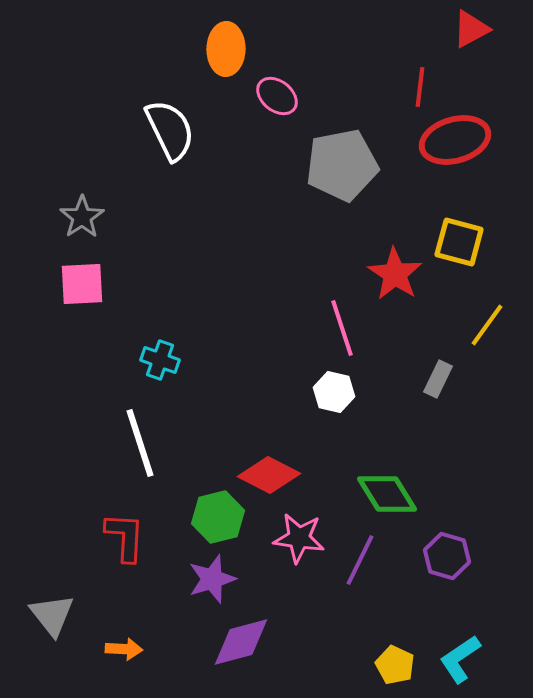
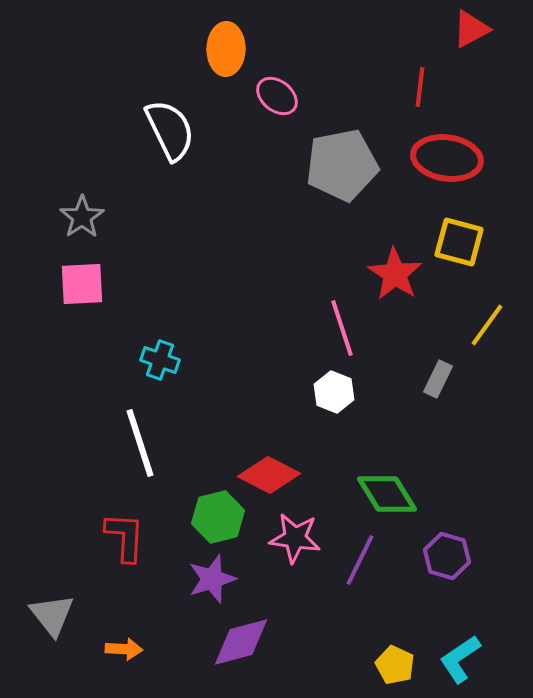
red ellipse: moved 8 px left, 18 px down; rotated 24 degrees clockwise
white hexagon: rotated 9 degrees clockwise
pink star: moved 4 px left
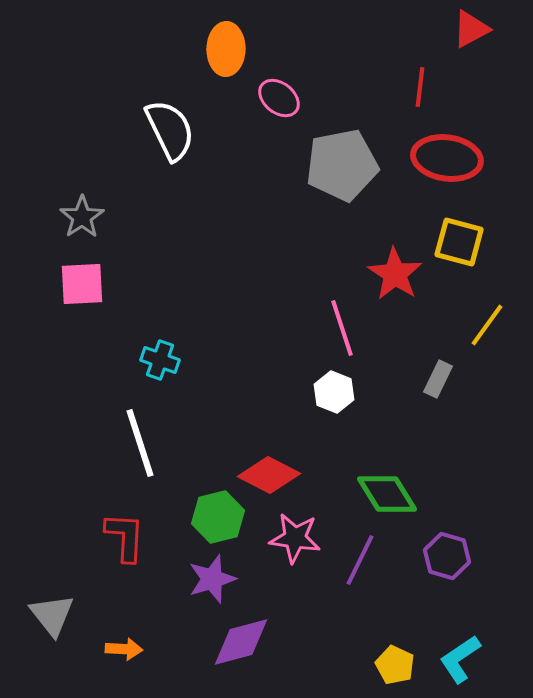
pink ellipse: moved 2 px right, 2 px down
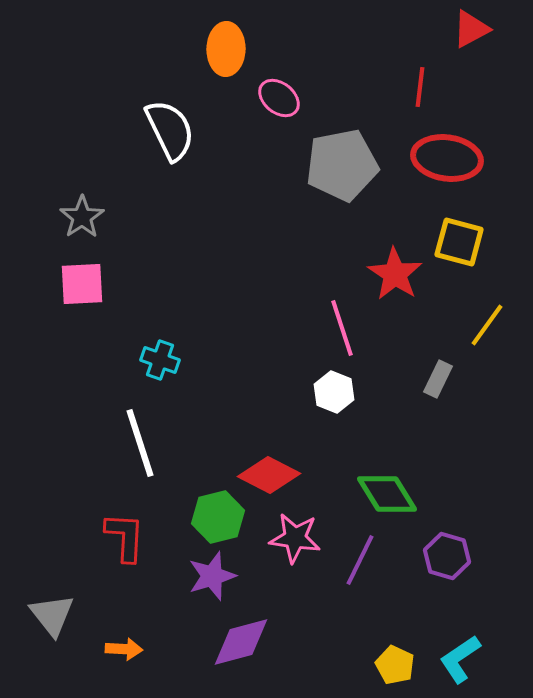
purple star: moved 3 px up
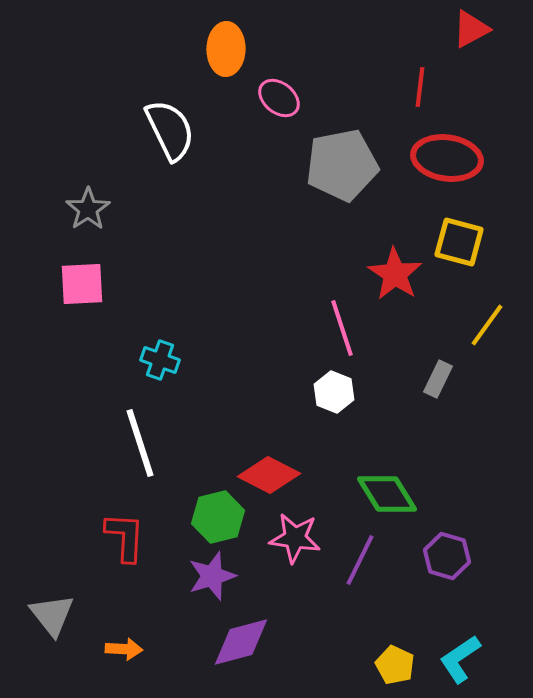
gray star: moved 6 px right, 8 px up
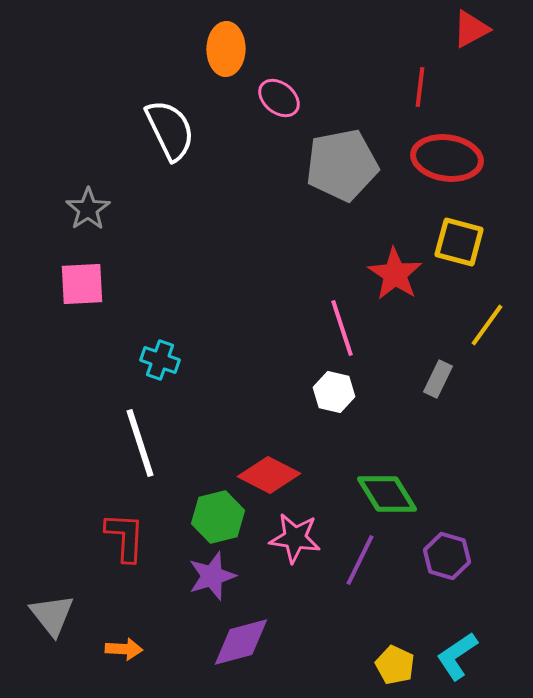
white hexagon: rotated 9 degrees counterclockwise
cyan L-shape: moved 3 px left, 3 px up
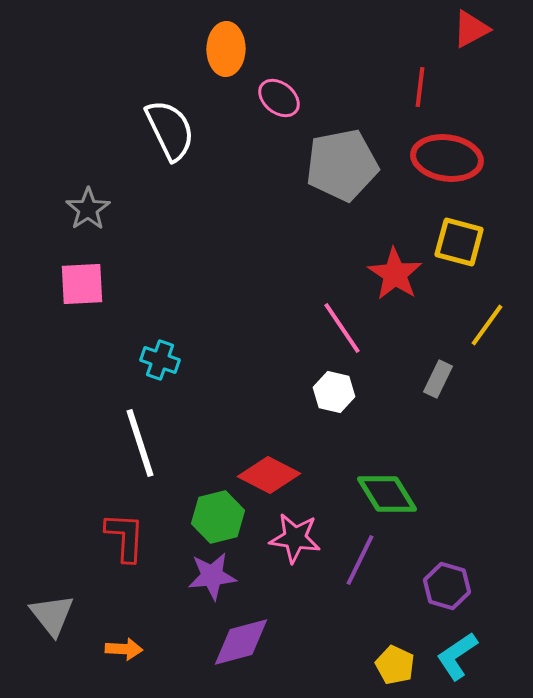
pink line: rotated 16 degrees counterclockwise
purple hexagon: moved 30 px down
purple star: rotated 12 degrees clockwise
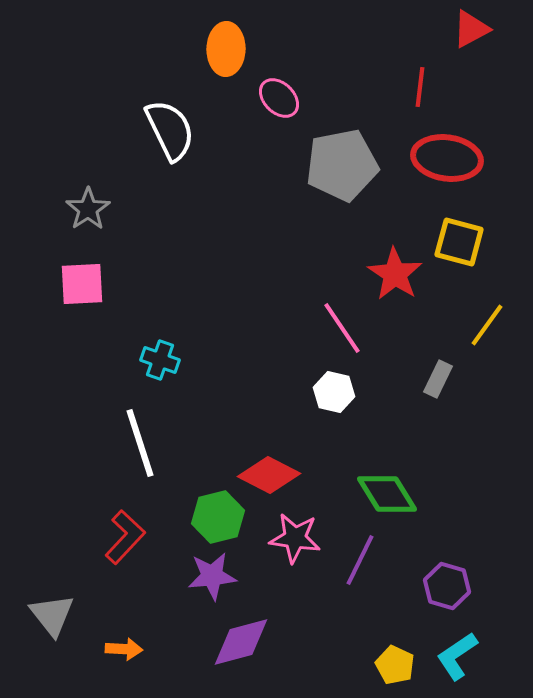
pink ellipse: rotated 6 degrees clockwise
red L-shape: rotated 40 degrees clockwise
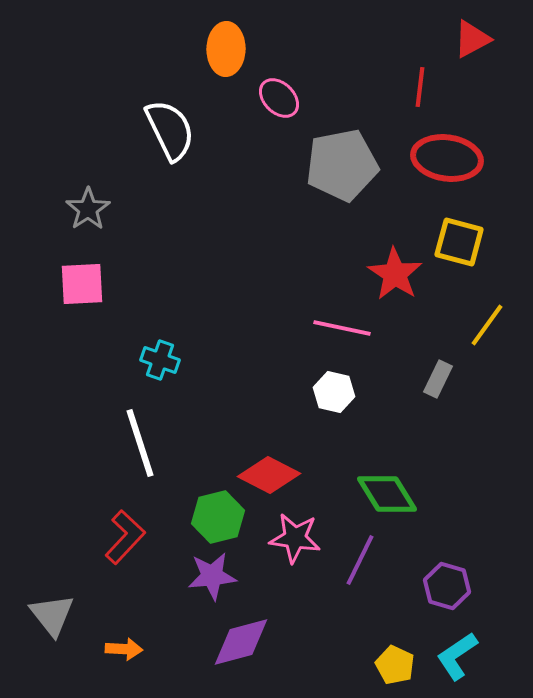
red triangle: moved 1 px right, 10 px down
pink line: rotated 44 degrees counterclockwise
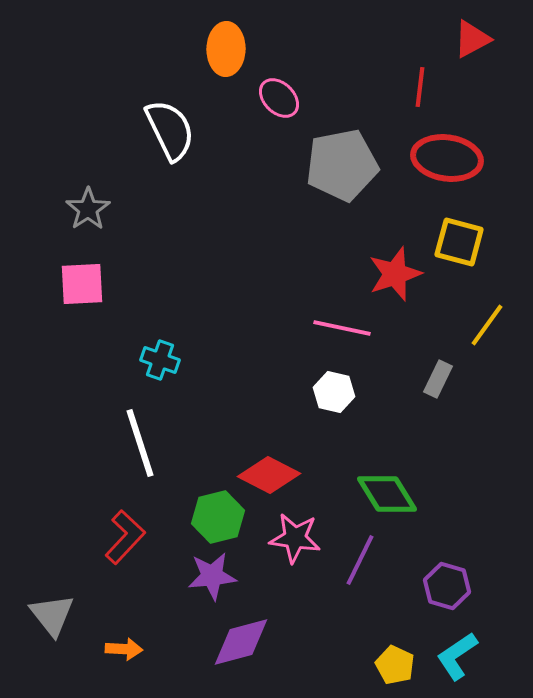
red star: rotated 20 degrees clockwise
